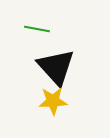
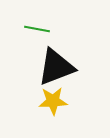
black triangle: rotated 51 degrees clockwise
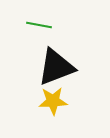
green line: moved 2 px right, 4 px up
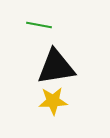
black triangle: rotated 12 degrees clockwise
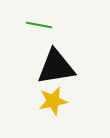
yellow star: rotated 8 degrees counterclockwise
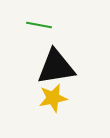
yellow star: moved 3 px up
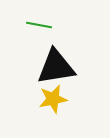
yellow star: moved 1 px down
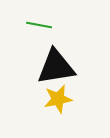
yellow star: moved 5 px right
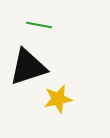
black triangle: moved 28 px left; rotated 9 degrees counterclockwise
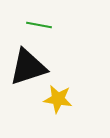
yellow star: rotated 20 degrees clockwise
